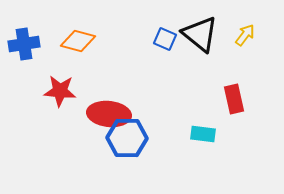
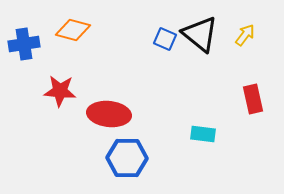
orange diamond: moved 5 px left, 11 px up
red rectangle: moved 19 px right
blue hexagon: moved 20 px down
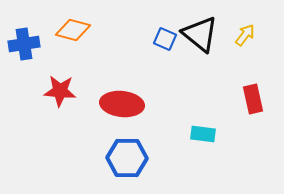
red ellipse: moved 13 px right, 10 px up
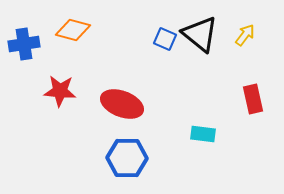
red ellipse: rotated 15 degrees clockwise
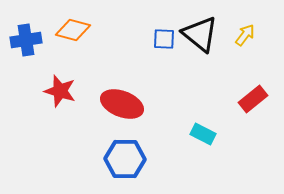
blue square: moved 1 px left; rotated 20 degrees counterclockwise
blue cross: moved 2 px right, 4 px up
red star: rotated 12 degrees clockwise
red rectangle: rotated 64 degrees clockwise
cyan rectangle: rotated 20 degrees clockwise
blue hexagon: moved 2 px left, 1 px down
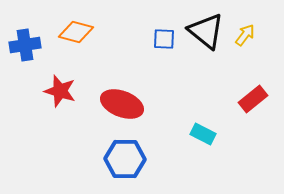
orange diamond: moved 3 px right, 2 px down
black triangle: moved 6 px right, 3 px up
blue cross: moved 1 px left, 5 px down
